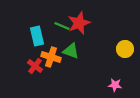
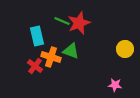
green line: moved 5 px up
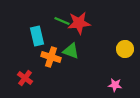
red star: rotated 15 degrees clockwise
red cross: moved 10 px left, 12 px down
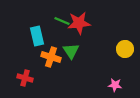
green triangle: rotated 36 degrees clockwise
red cross: rotated 21 degrees counterclockwise
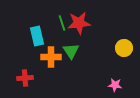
green line: moved 2 px down; rotated 49 degrees clockwise
yellow circle: moved 1 px left, 1 px up
orange cross: rotated 18 degrees counterclockwise
red cross: rotated 21 degrees counterclockwise
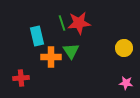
red cross: moved 4 px left
pink star: moved 11 px right, 2 px up
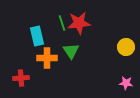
yellow circle: moved 2 px right, 1 px up
orange cross: moved 4 px left, 1 px down
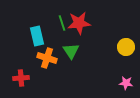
orange cross: rotated 18 degrees clockwise
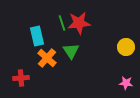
orange cross: rotated 24 degrees clockwise
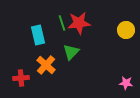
cyan rectangle: moved 1 px right, 1 px up
yellow circle: moved 17 px up
green triangle: moved 1 px down; rotated 18 degrees clockwise
orange cross: moved 1 px left, 7 px down
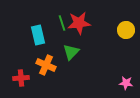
orange cross: rotated 18 degrees counterclockwise
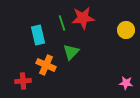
red star: moved 4 px right, 5 px up
red cross: moved 2 px right, 3 px down
